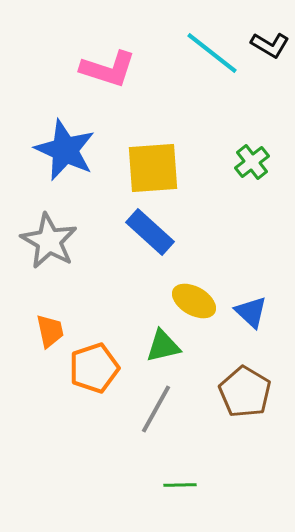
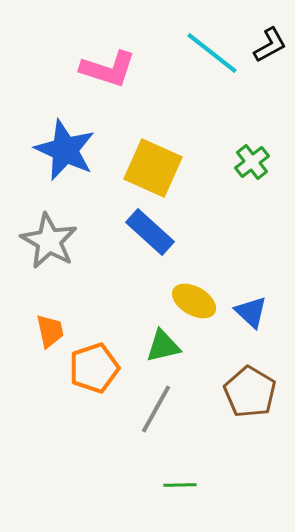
black L-shape: rotated 60 degrees counterclockwise
yellow square: rotated 28 degrees clockwise
brown pentagon: moved 5 px right
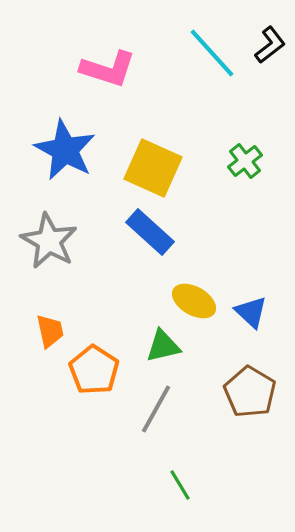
black L-shape: rotated 9 degrees counterclockwise
cyan line: rotated 10 degrees clockwise
blue star: rotated 4 degrees clockwise
green cross: moved 7 px left, 1 px up
orange pentagon: moved 2 px down; rotated 21 degrees counterclockwise
green line: rotated 60 degrees clockwise
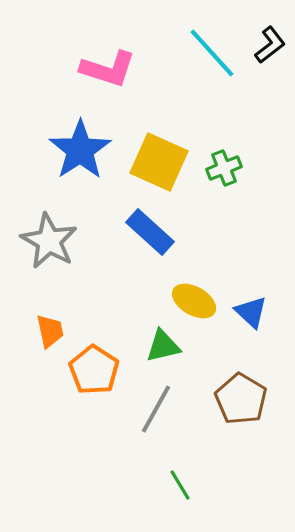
blue star: moved 15 px right; rotated 10 degrees clockwise
green cross: moved 21 px left, 7 px down; rotated 16 degrees clockwise
yellow square: moved 6 px right, 6 px up
brown pentagon: moved 9 px left, 7 px down
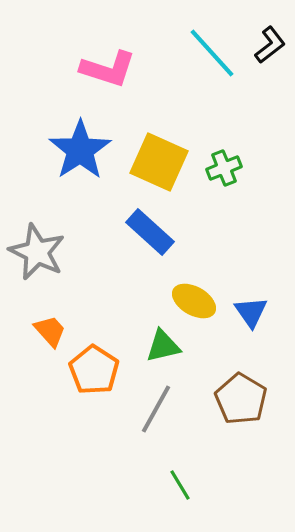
gray star: moved 12 px left, 11 px down; rotated 4 degrees counterclockwise
blue triangle: rotated 12 degrees clockwise
orange trapezoid: rotated 30 degrees counterclockwise
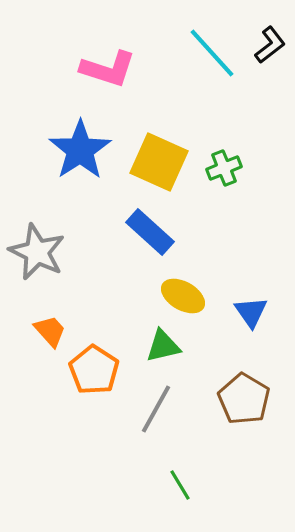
yellow ellipse: moved 11 px left, 5 px up
brown pentagon: moved 3 px right
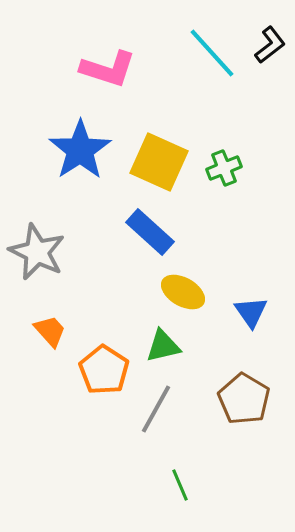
yellow ellipse: moved 4 px up
orange pentagon: moved 10 px right
green line: rotated 8 degrees clockwise
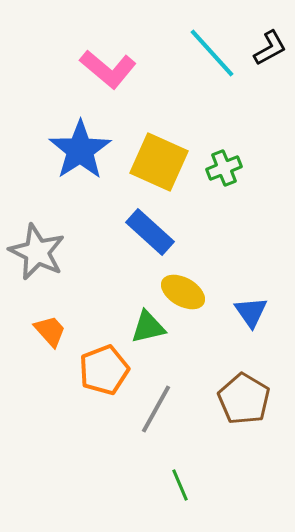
black L-shape: moved 3 px down; rotated 9 degrees clockwise
pink L-shape: rotated 22 degrees clockwise
green triangle: moved 15 px left, 19 px up
orange pentagon: rotated 18 degrees clockwise
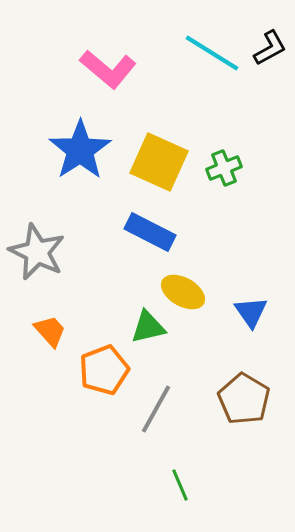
cyan line: rotated 16 degrees counterclockwise
blue rectangle: rotated 15 degrees counterclockwise
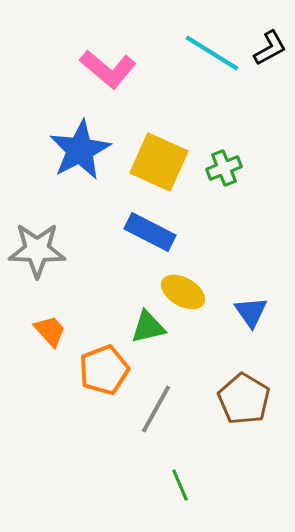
blue star: rotated 6 degrees clockwise
gray star: moved 2 px up; rotated 24 degrees counterclockwise
